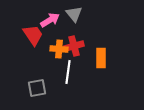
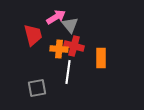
gray triangle: moved 4 px left, 11 px down
pink arrow: moved 6 px right, 3 px up
red trapezoid: rotated 20 degrees clockwise
red cross: rotated 30 degrees clockwise
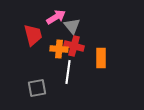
gray triangle: moved 2 px right, 1 px down
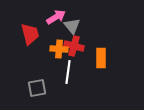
red trapezoid: moved 3 px left, 1 px up
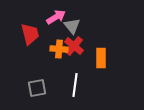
red cross: rotated 24 degrees clockwise
white line: moved 7 px right, 13 px down
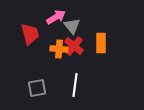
orange rectangle: moved 15 px up
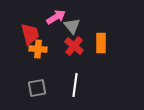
orange cross: moved 21 px left
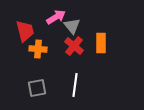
red trapezoid: moved 5 px left, 3 px up
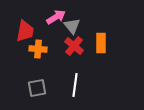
red trapezoid: rotated 25 degrees clockwise
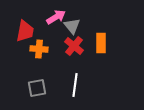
orange cross: moved 1 px right
